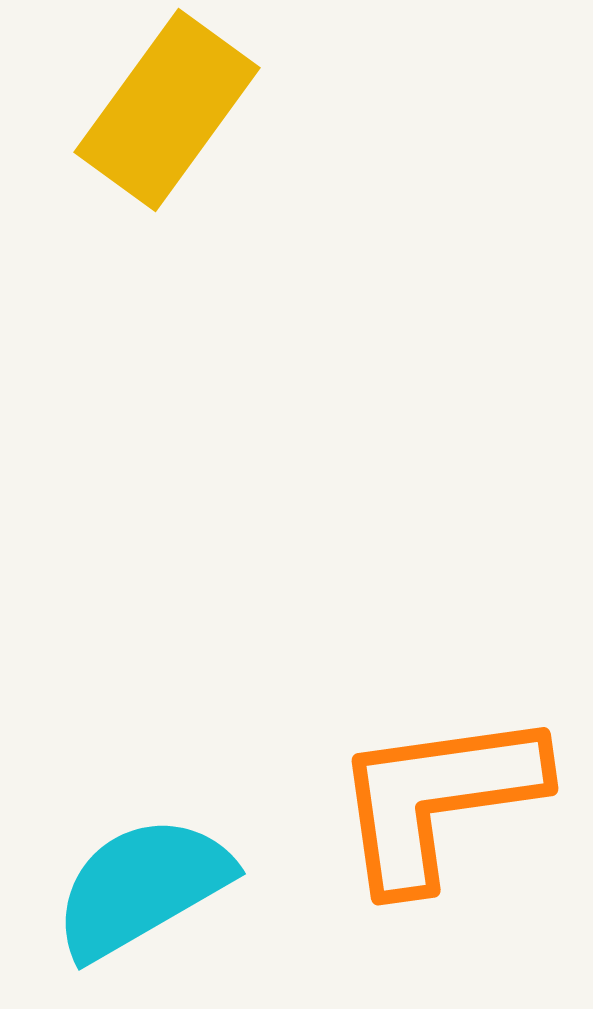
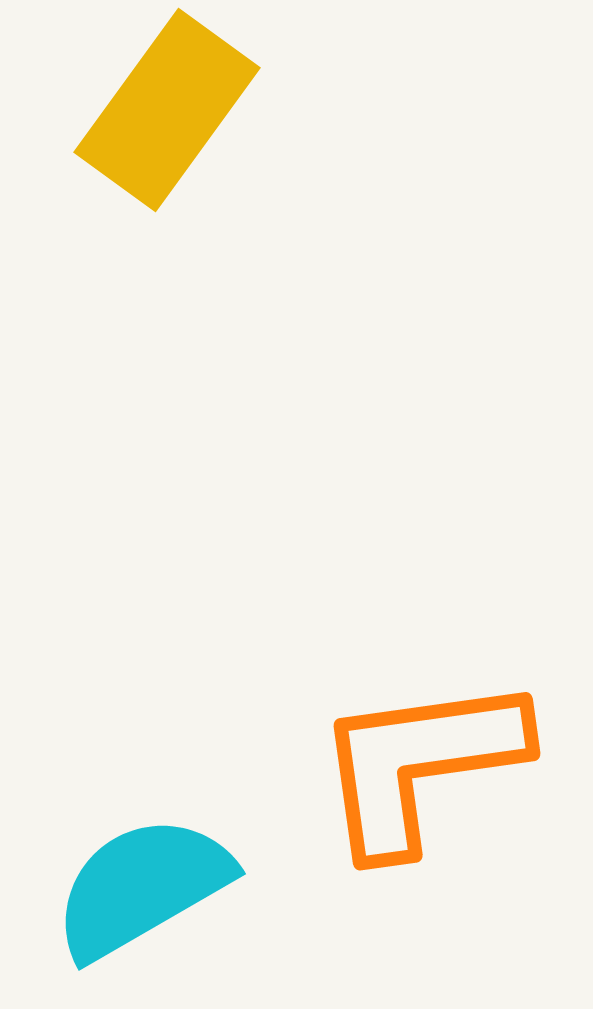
orange L-shape: moved 18 px left, 35 px up
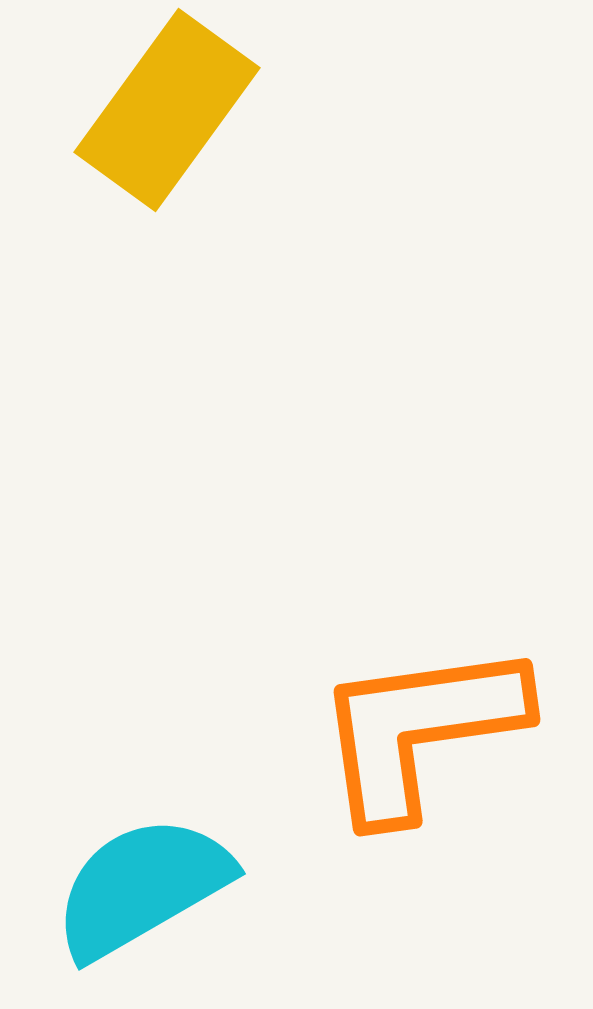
orange L-shape: moved 34 px up
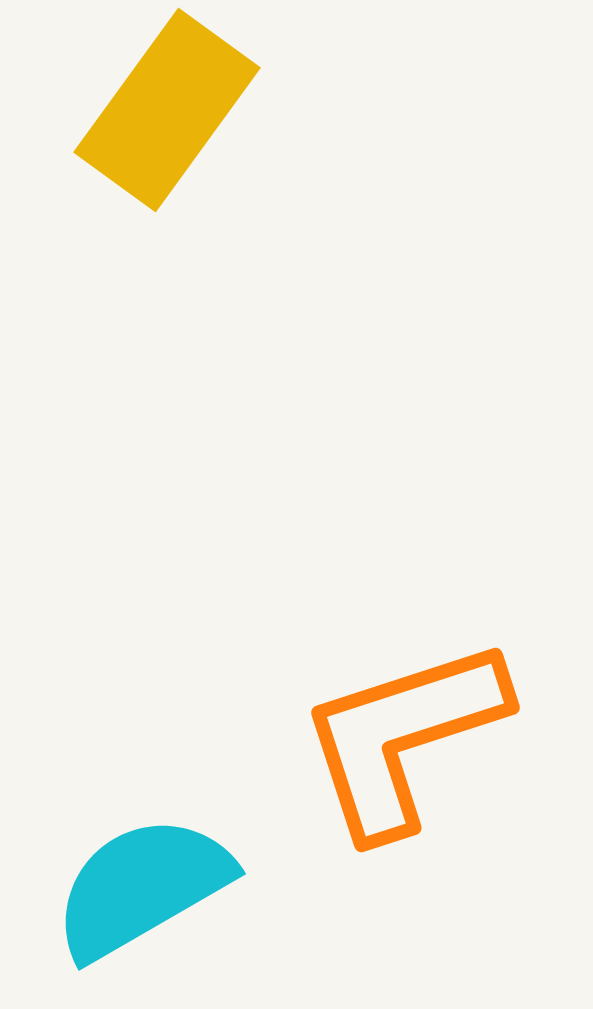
orange L-shape: moved 17 px left, 7 px down; rotated 10 degrees counterclockwise
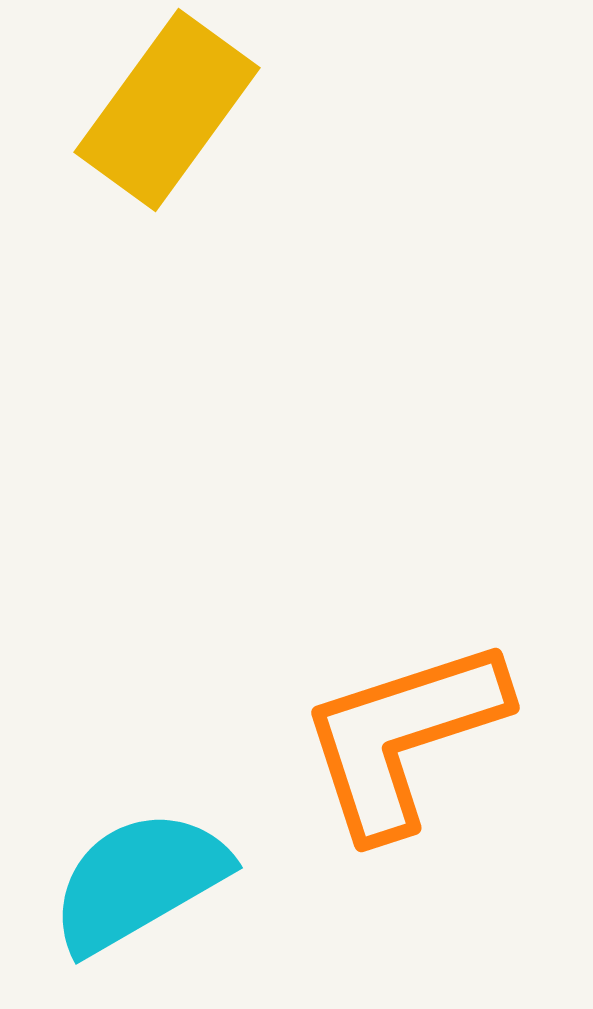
cyan semicircle: moved 3 px left, 6 px up
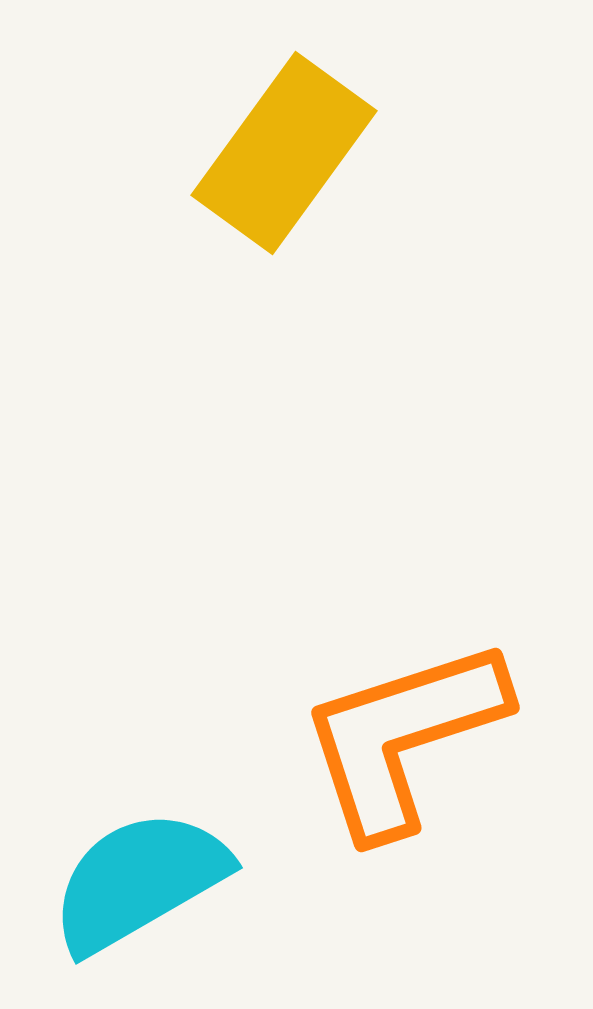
yellow rectangle: moved 117 px right, 43 px down
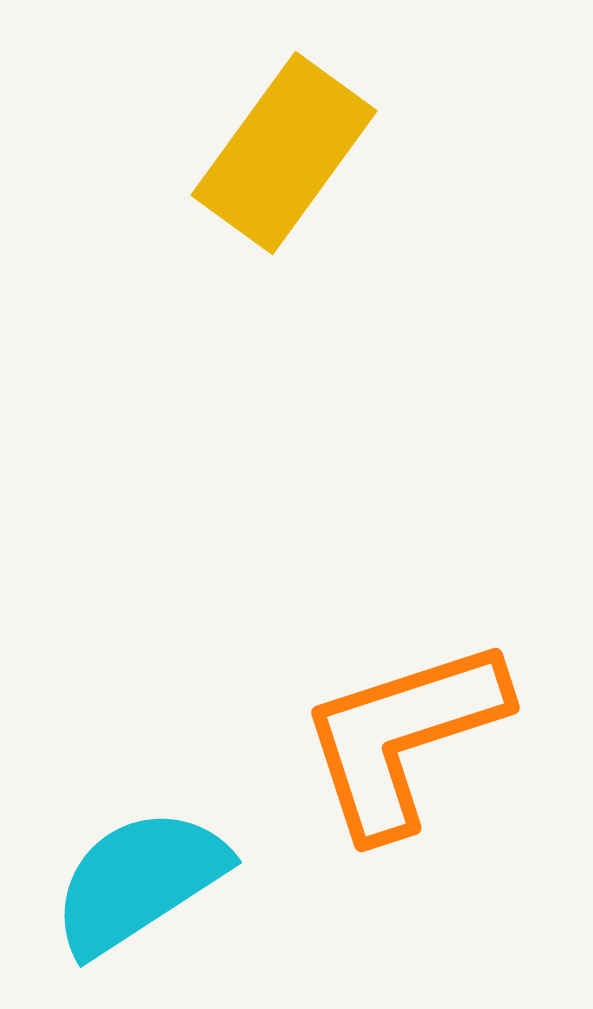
cyan semicircle: rotated 3 degrees counterclockwise
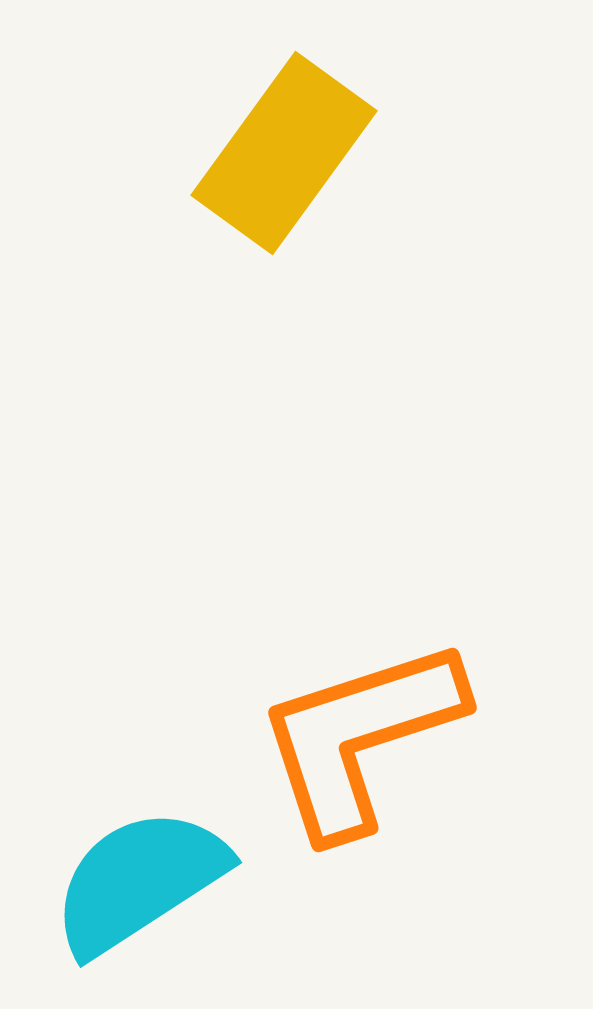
orange L-shape: moved 43 px left
